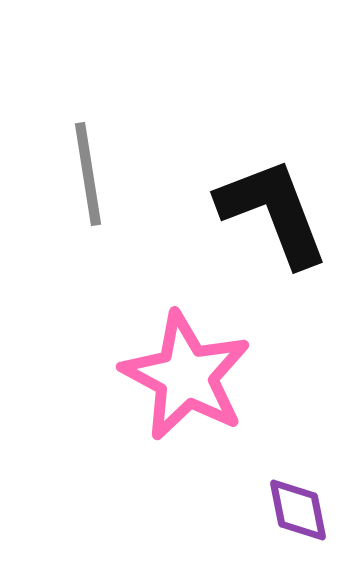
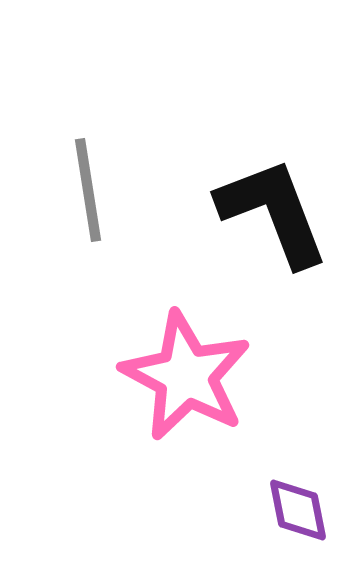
gray line: moved 16 px down
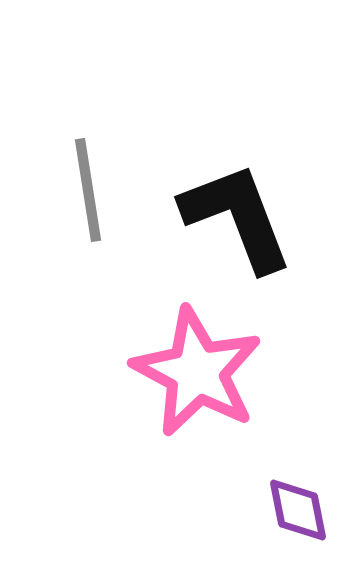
black L-shape: moved 36 px left, 5 px down
pink star: moved 11 px right, 4 px up
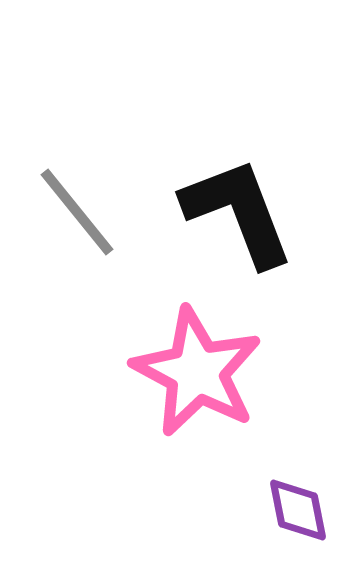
gray line: moved 11 px left, 22 px down; rotated 30 degrees counterclockwise
black L-shape: moved 1 px right, 5 px up
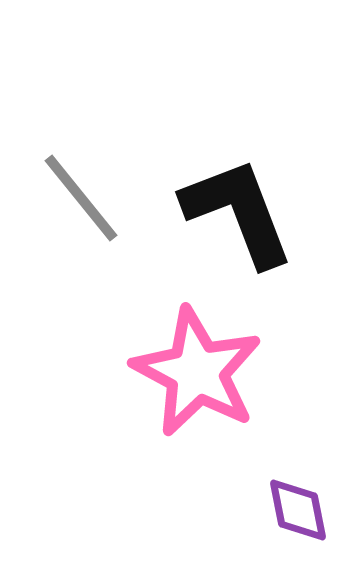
gray line: moved 4 px right, 14 px up
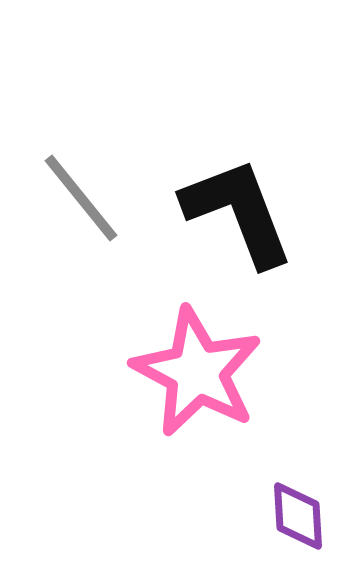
purple diamond: moved 6 px down; rotated 8 degrees clockwise
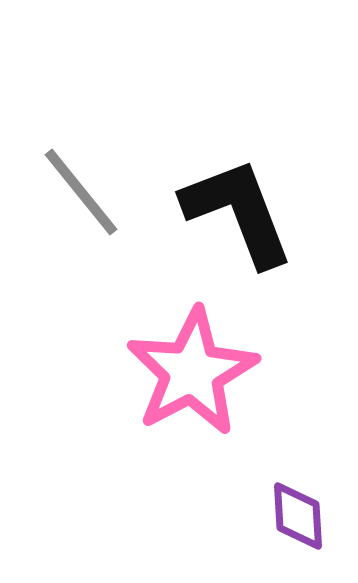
gray line: moved 6 px up
pink star: moved 5 px left; rotated 16 degrees clockwise
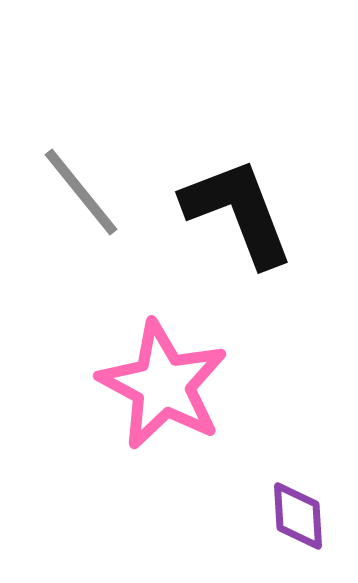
pink star: moved 29 px left, 13 px down; rotated 16 degrees counterclockwise
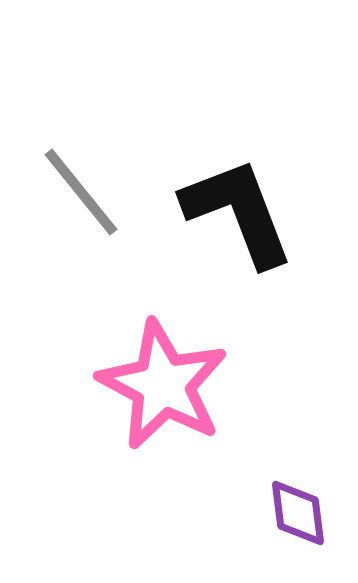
purple diamond: moved 3 px up; rotated 4 degrees counterclockwise
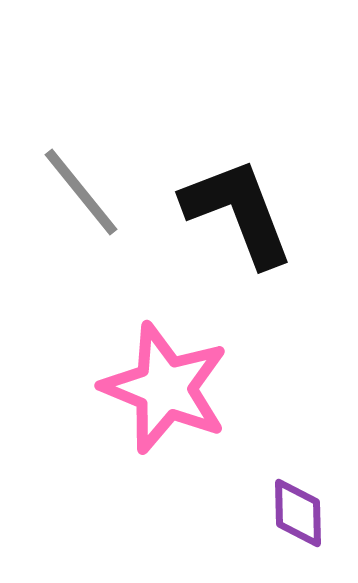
pink star: moved 2 px right, 3 px down; rotated 6 degrees counterclockwise
purple diamond: rotated 6 degrees clockwise
